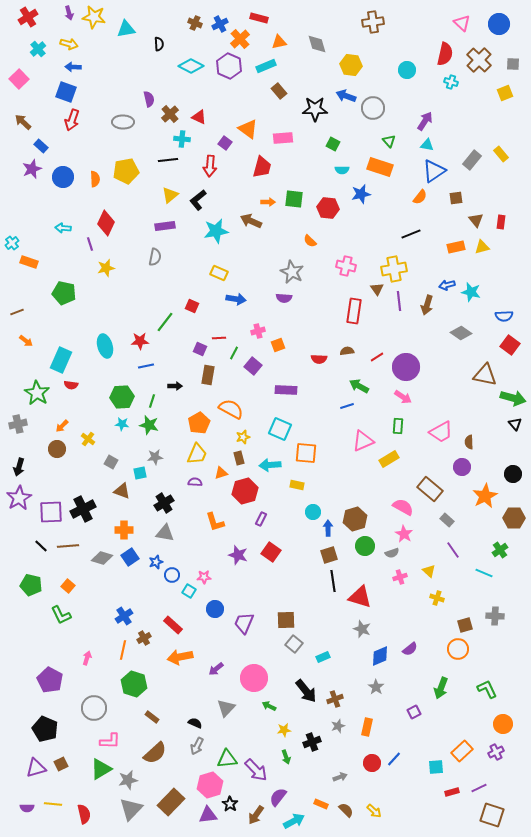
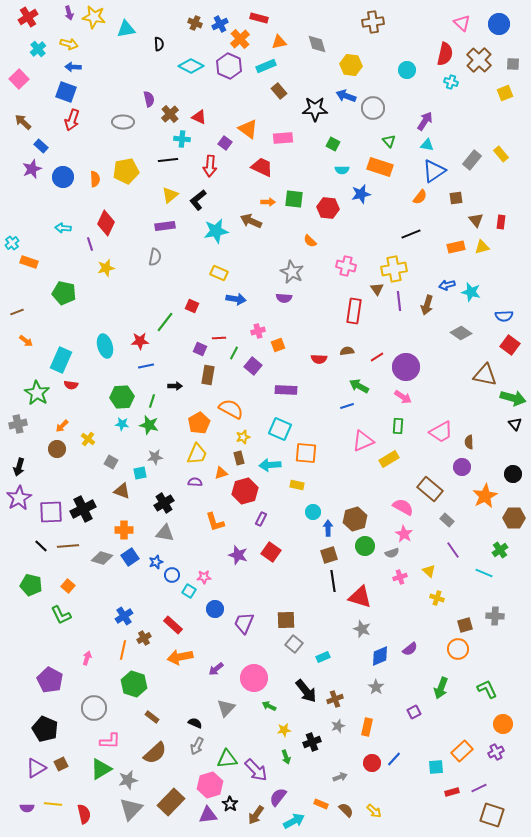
red trapezoid at (262, 167): rotated 80 degrees counterclockwise
purple triangle at (36, 768): rotated 15 degrees counterclockwise
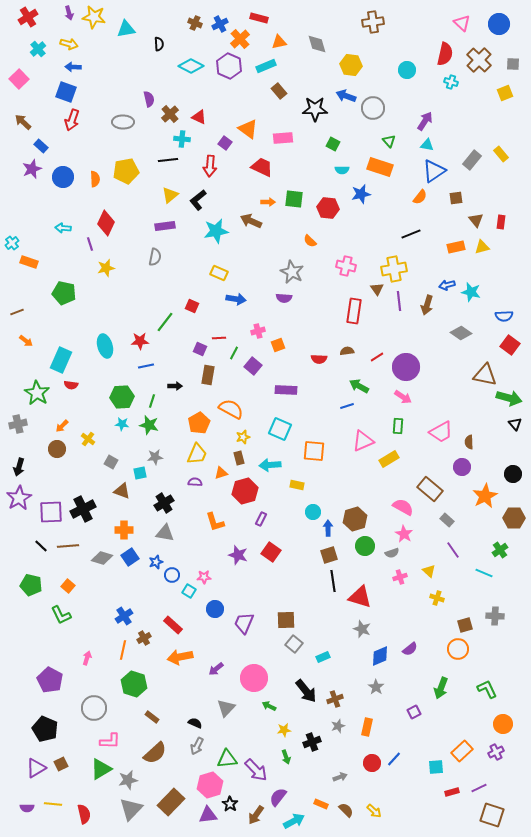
green arrow at (513, 398): moved 4 px left
orange square at (306, 453): moved 8 px right, 2 px up
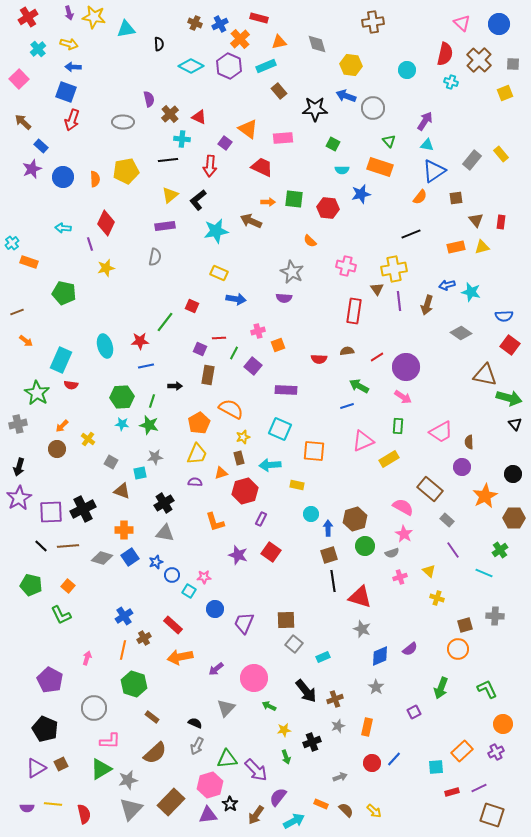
cyan circle at (313, 512): moved 2 px left, 2 px down
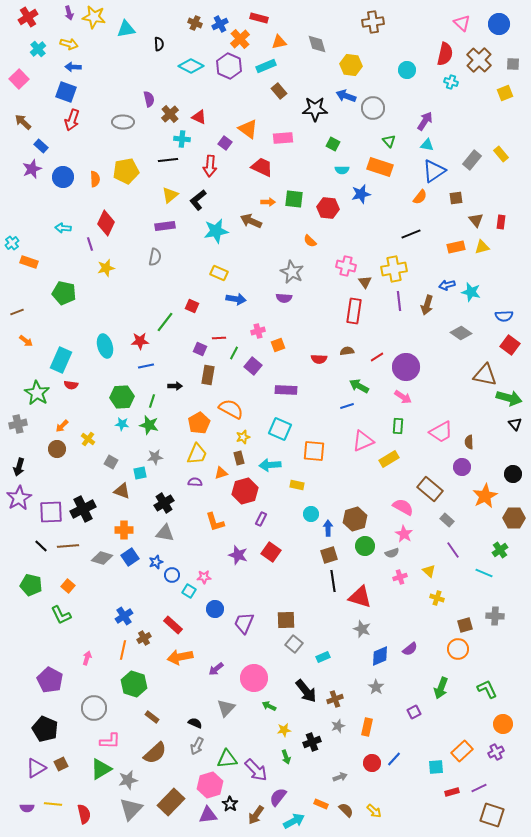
brown triangle at (377, 289): moved 12 px left, 7 px up
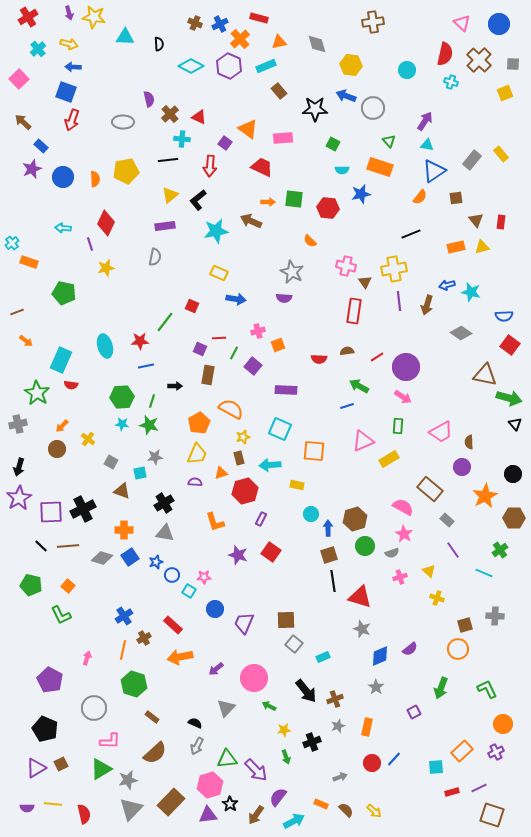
cyan triangle at (126, 29): moved 1 px left, 8 px down; rotated 12 degrees clockwise
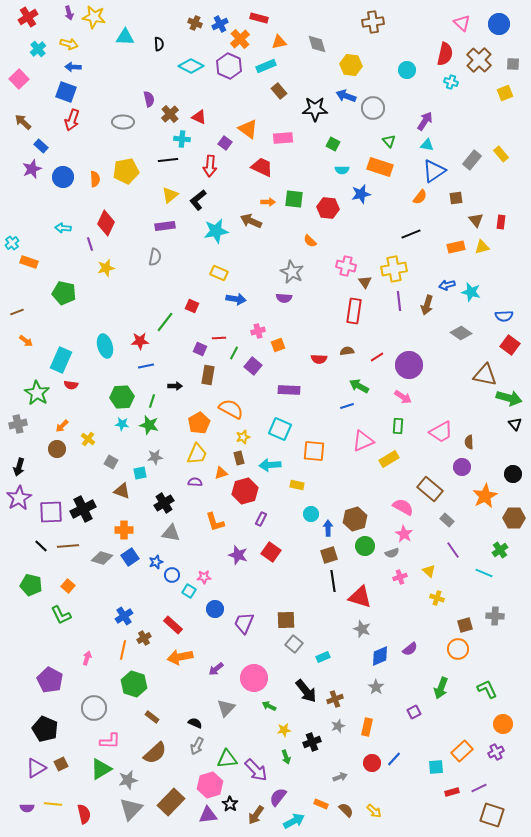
purple circle at (406, 367): moved 3 px right, 2 px up
purple rectangle at (286, 390): moved 3 px right
gray triangle at (165, 533): moved 6 px right
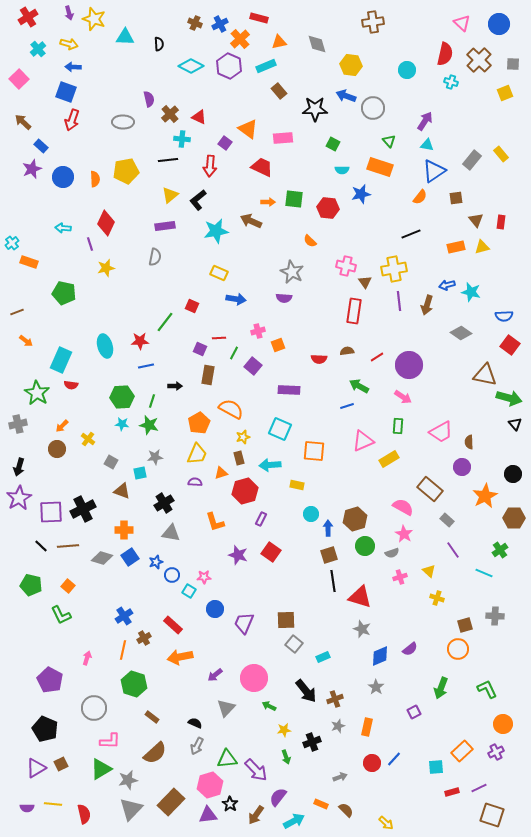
yellow star at (94, 17): moved 2 px down; rotated 10 degrees clockwise
purple arrow at (216, 669): moved 1 px left, 6 px down
yellow arrow at (374, 811): moved 12 px right, 12 px down
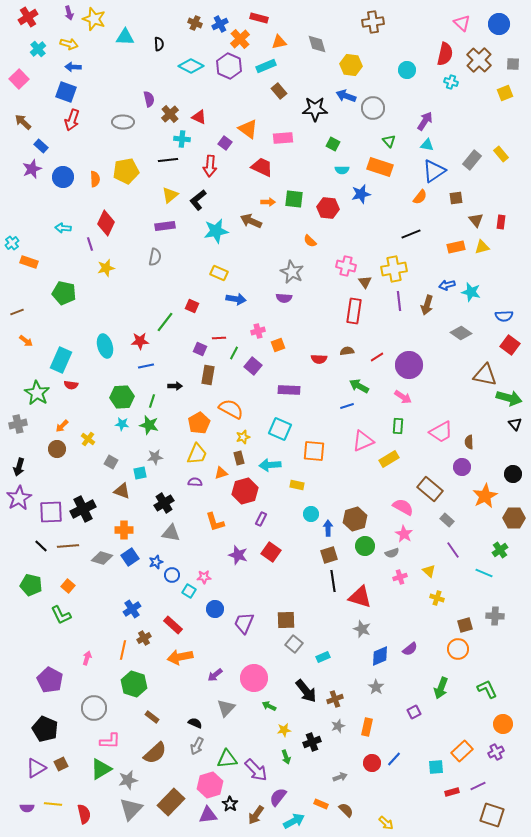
blue cross at (124, 616): moved 8 px right, 7 px up
purple line at (479, 788): moved 1 px left, 2 px up
